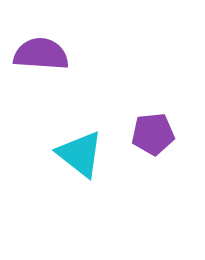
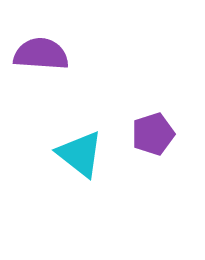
purple pentagon: rotated 12 degrees counterclockwise
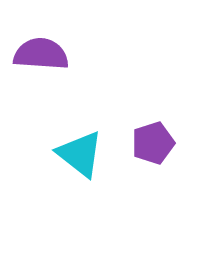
purple pentagon: moved 9 px down
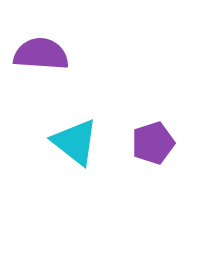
cyan triangle: moved 5 px left, 12 px up
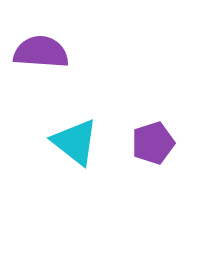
purple semicircle: moved 2 px up
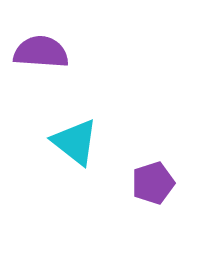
purple pentagon: moved 40 px down
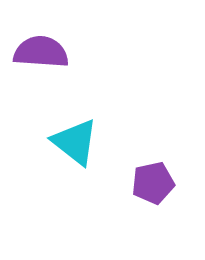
purple pentagon: rotated 6 degrees clockwise
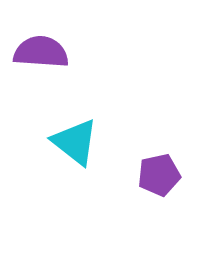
purple pentagon: moved 6 px right, 8 px up
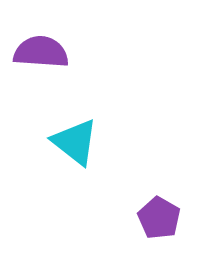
purple pentagon: moved 43 px down; rotated 30 degrees counterclockwise
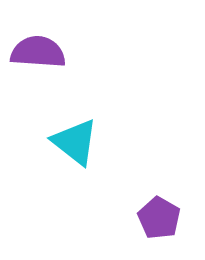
purple semicircle: moved 3 px left
